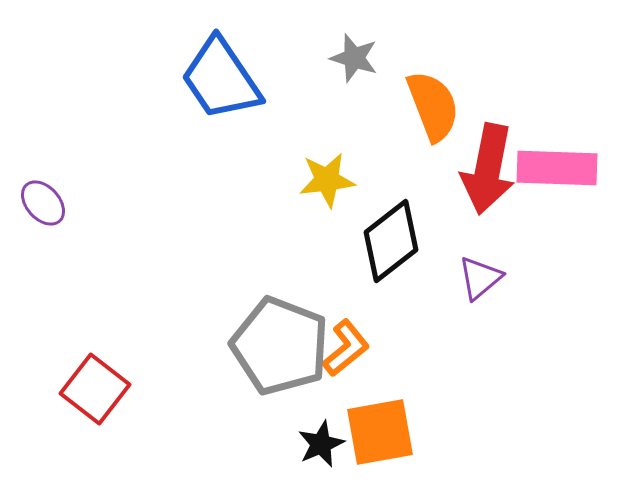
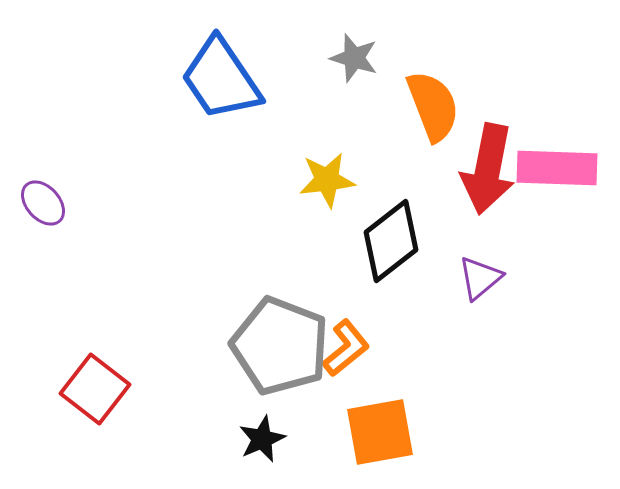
black star: moved 59 px left, 5 px up
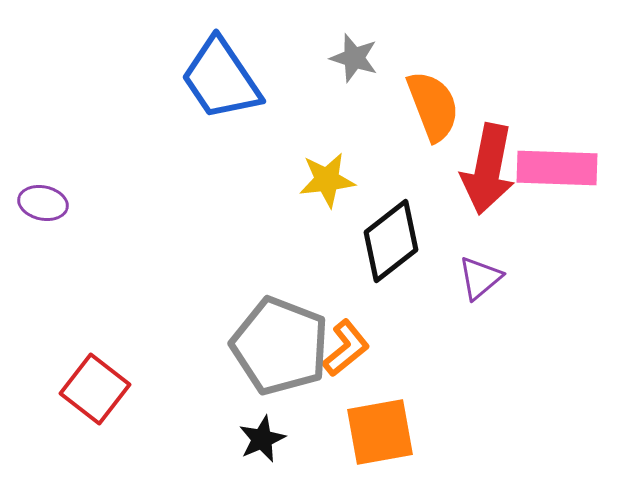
purple ellipse: rotated 36 degrees counterclockwise
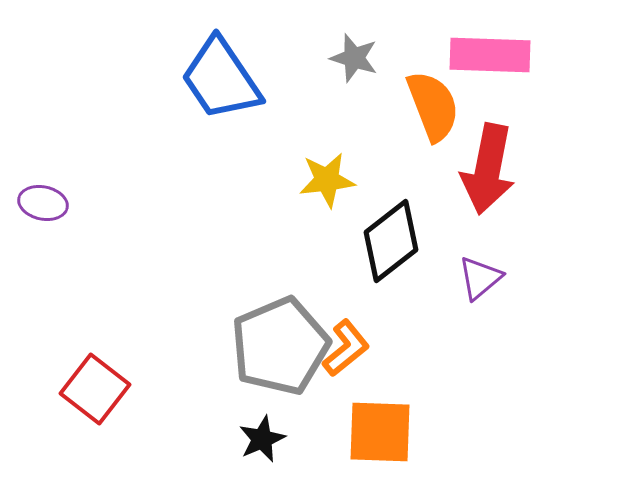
pink rectangle: moved 67 px left, 113 px up
gray pentagon: rotated 28 degrees clockwise
orange square: rotated 12 degrees clockwise
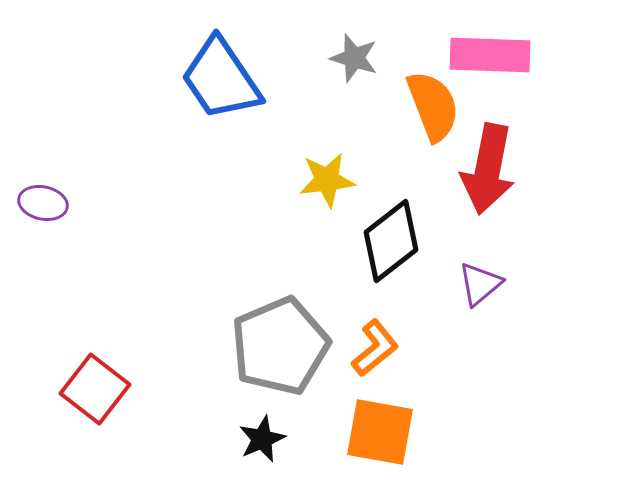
purple triangle: moved 6 px down
orange L-shape: moved 29 px right
orange square: rotated 8 degrees clockwise
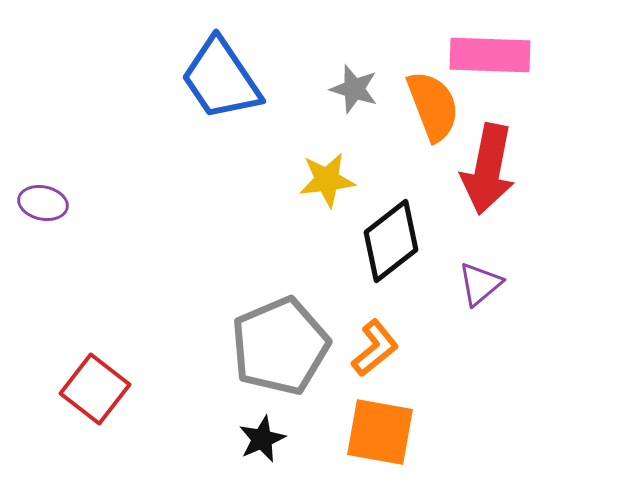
gray star: moved 31 px down
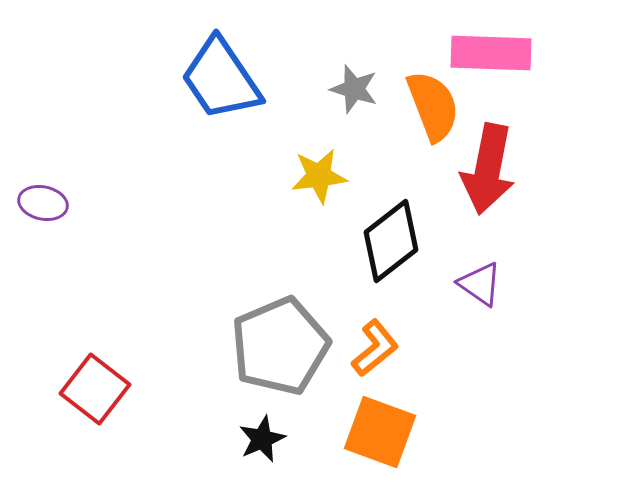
pink rectangle: moved 1 px right, 2 px up
yellow star: moved 8 px left, 4 px up
purple triangle: rotated 45 degrees counterclockwise
orange square: rotated 10 degrees clockwise
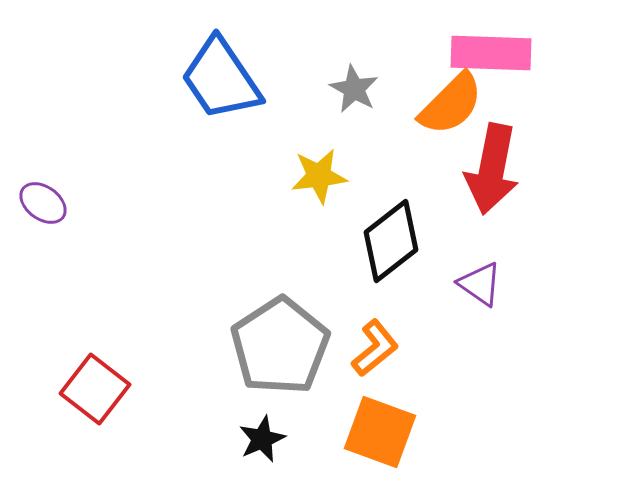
gray star: rotated 12 degrees clockwise
orange semicircle: moved 18 px right, 2 px up; rotated 66 degrees clockwise
red arrow: moved 4 px right
purple ellipse: rotated 24 degrees clockwise
gray pentagon: rotated 10 degrees counterclockwise
